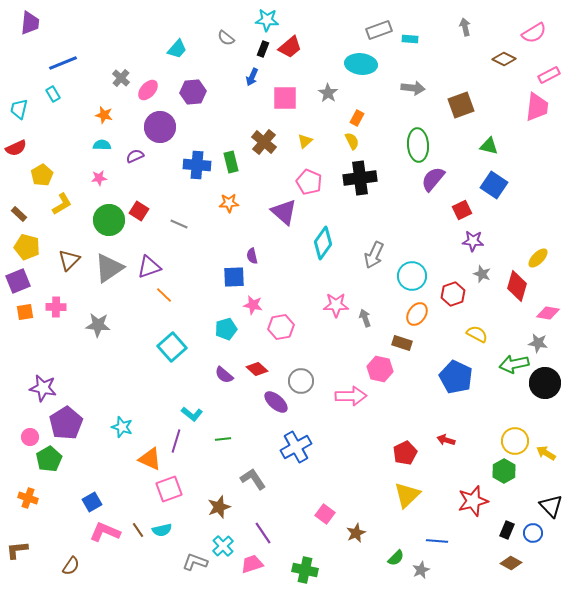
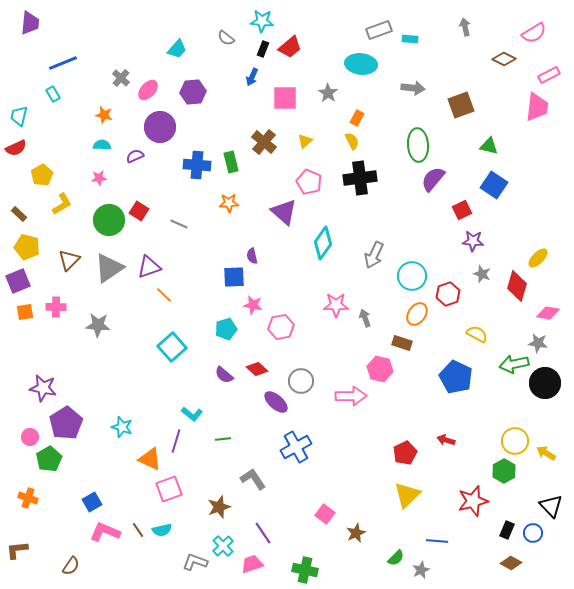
cyan star at (267, 20): moved 5 px left, 1 px down
cyan trapezoid at (19, 109): moved 7 px down
red hexagon at (453, 294): moved 5 px left
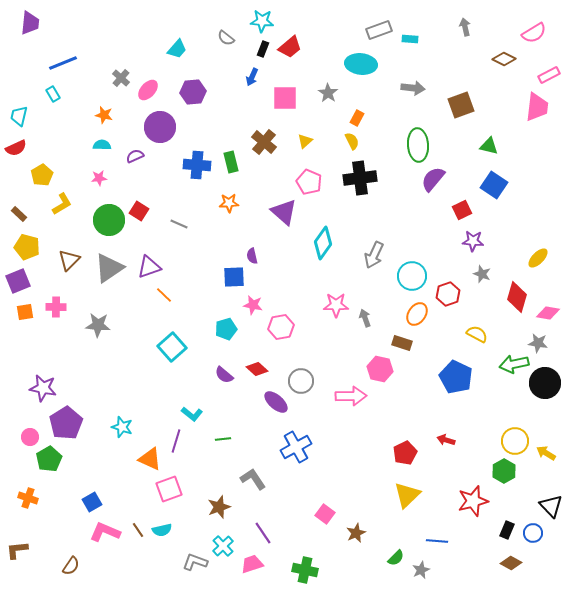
red diamond at (517, 286): moved 11 px down
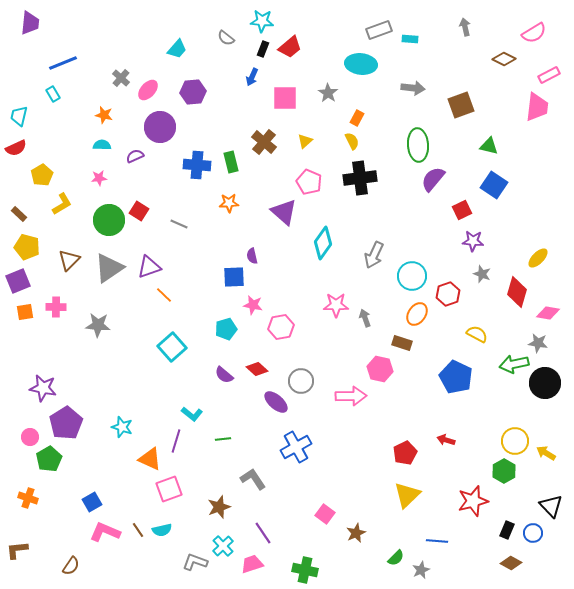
red diamond at (517, 297): moved 5 px up
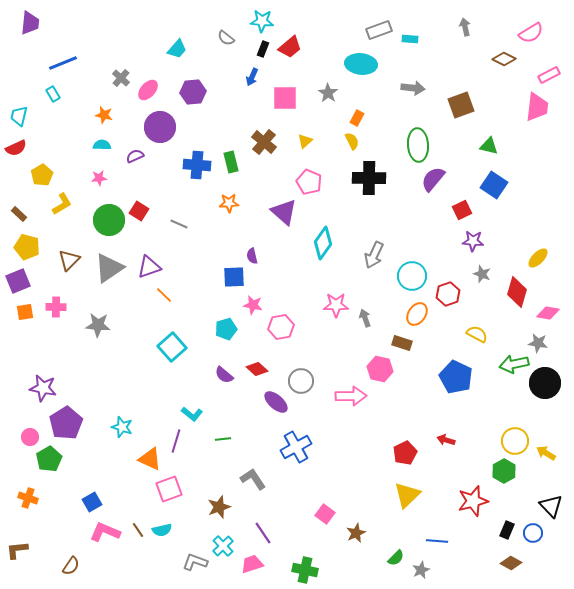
pink semicircle at (534, 33): moved 3 px left
black cross at (360, 178): moved 9 px right; rotated 8 degrees clockwise
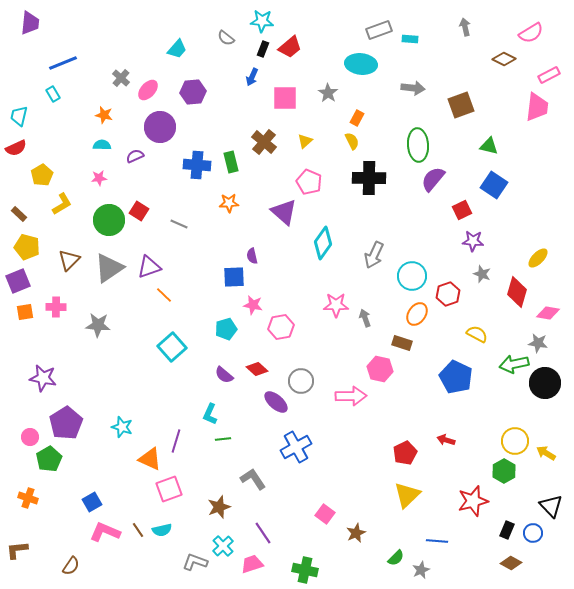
purple star at (43, 388): moved 10 px up
cyan L-shape at (192, 414): moved 18 px right; rotated 75 degrees clockwise
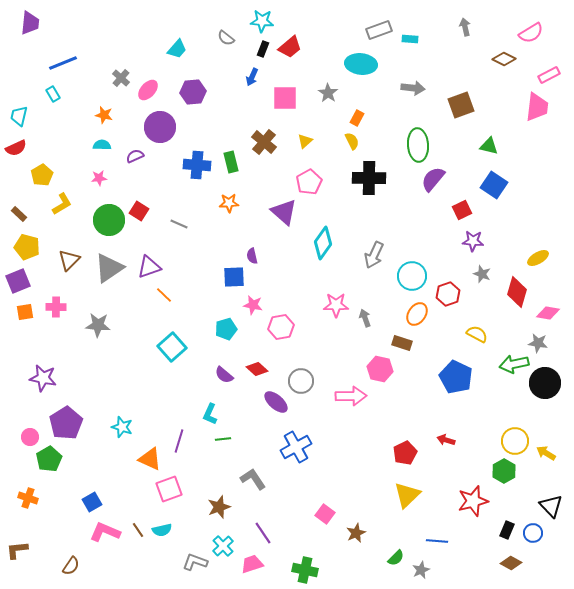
pink pentagon at (309, 182): rotated 20 degrees clockwise
yellow ellipse at (538, 258): rotated 15 degrees clockwise
purple line at (176, 441): moved 3 px right
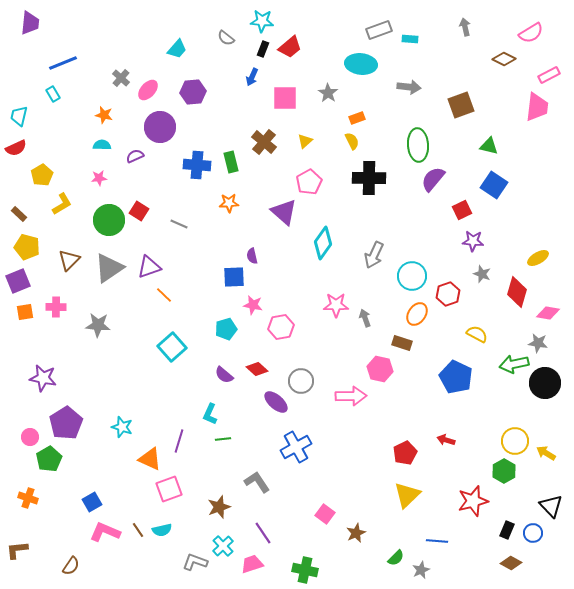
gray arrow at (413, 88): moved 4 px left, 1 px up
orange rectangle at (357, 118): rotated 42 degrees clockwise
gray L-shape at (253, 479): moved 4 px right, 3 px down
